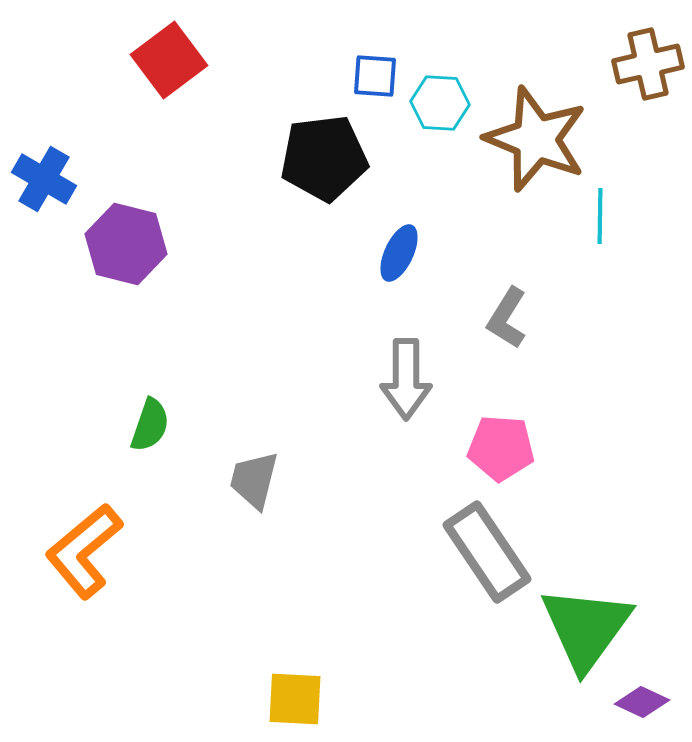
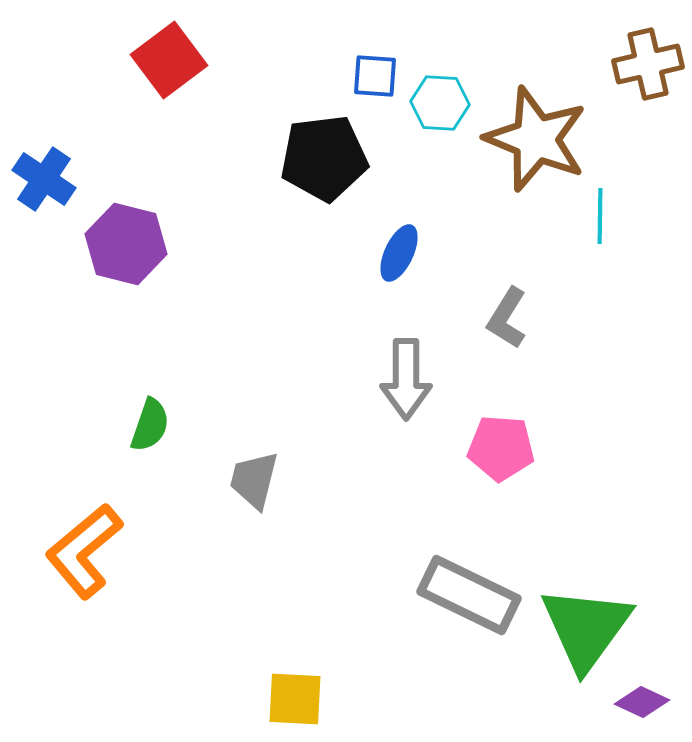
blue cross: rotated 4 degrees clockwise
gray rectangle: moved 18 px left, 43 px down; rotated 30 degrees counterclockwise
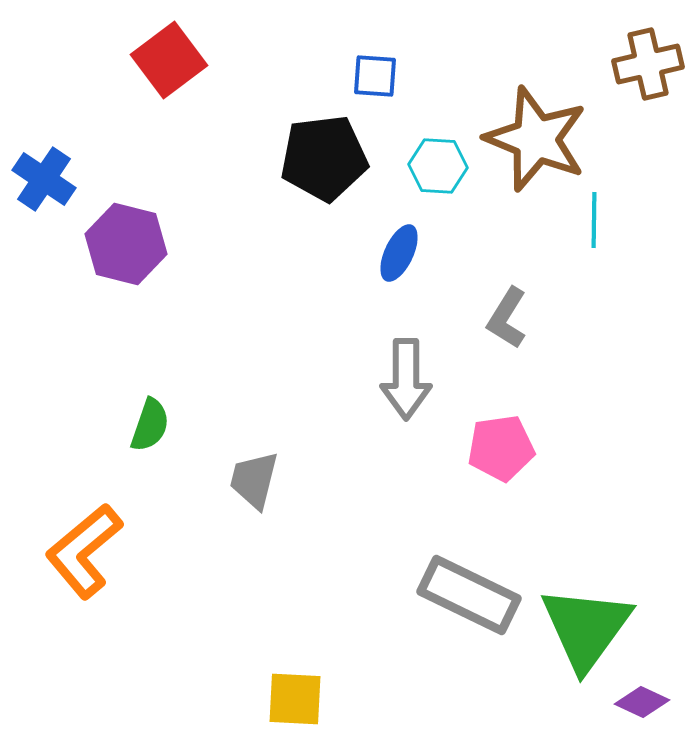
cyan hexagon: moved 2 px left, 63 px down
cyan line: moved 6 px left, 4 px down
pink pentagon: rotated 12 degrees counterclockwise
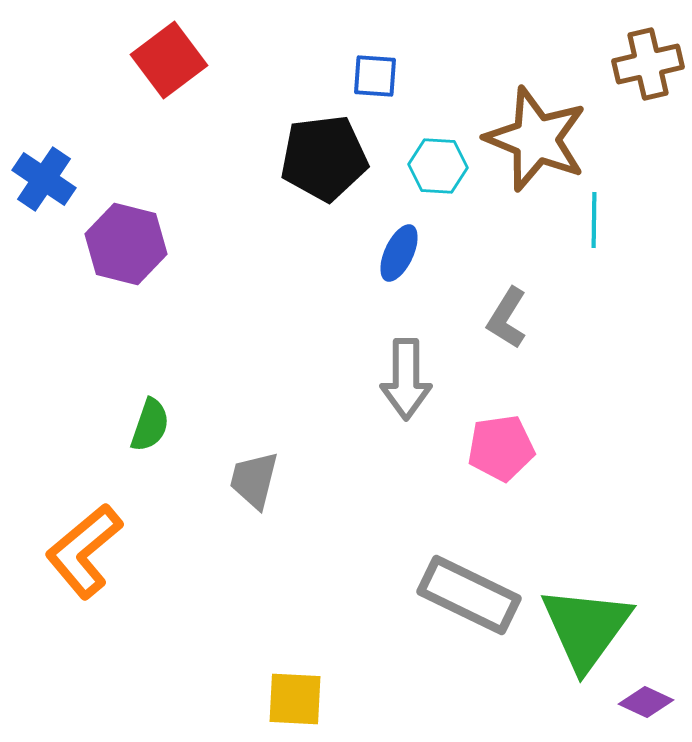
purple diamond: moved 4 px right
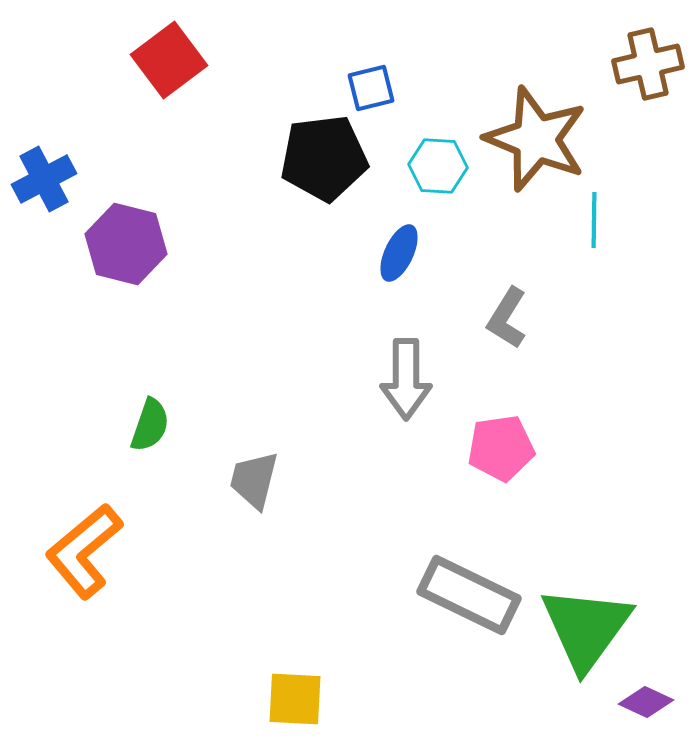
blue square: moved 4 px left, 12 px down; rotated 18 degrees counterclockwise
blue cross: rotated 28 degrees clockwise
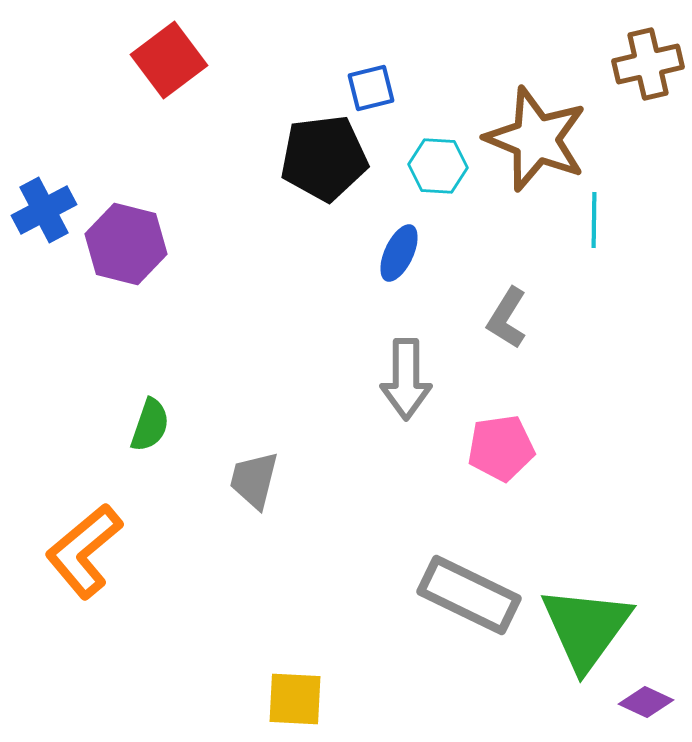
blue cross: moved 31 px down
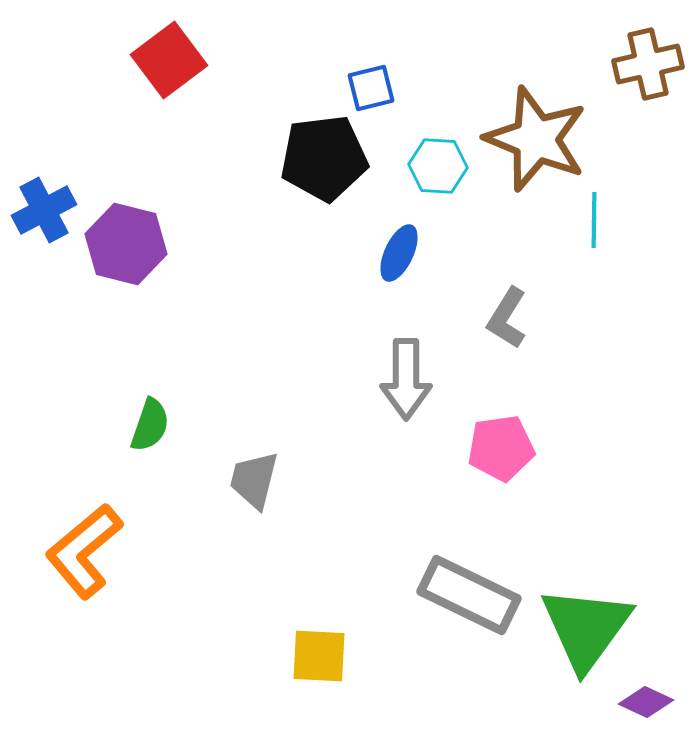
yellow square: moved 24 px right, 43 px up
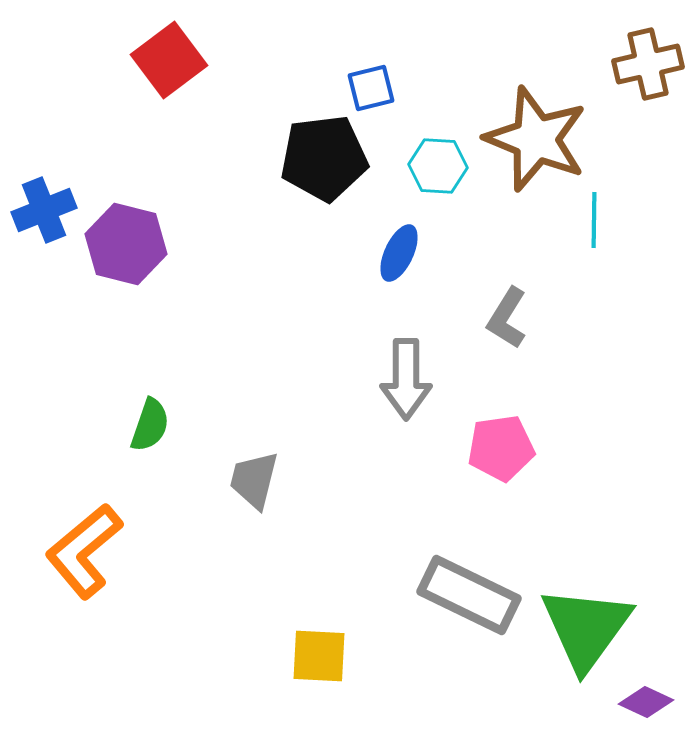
blue cross: rotated 6 degrees clockwise
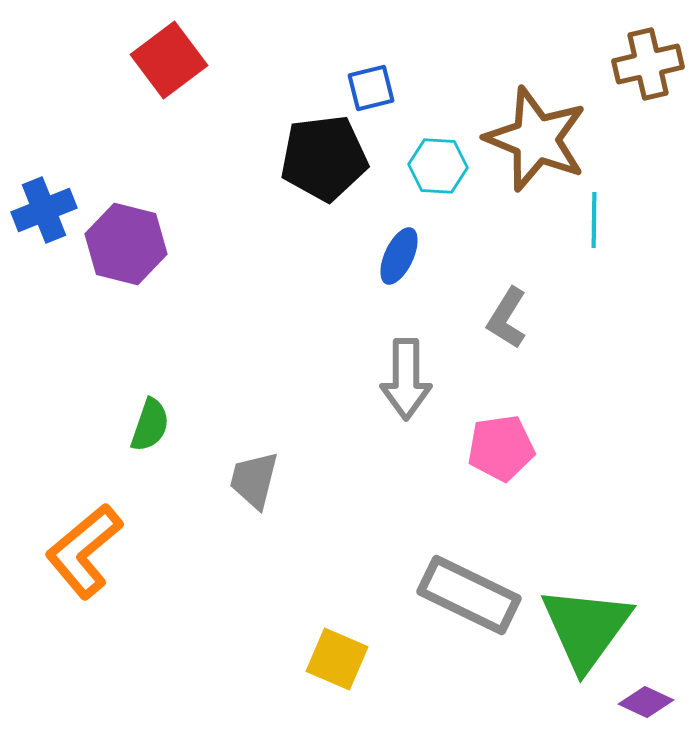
blue ellipse: moved 3 px down
yellow square: moved 18 px right, 3 px down; rotated 20 degrees clockwise
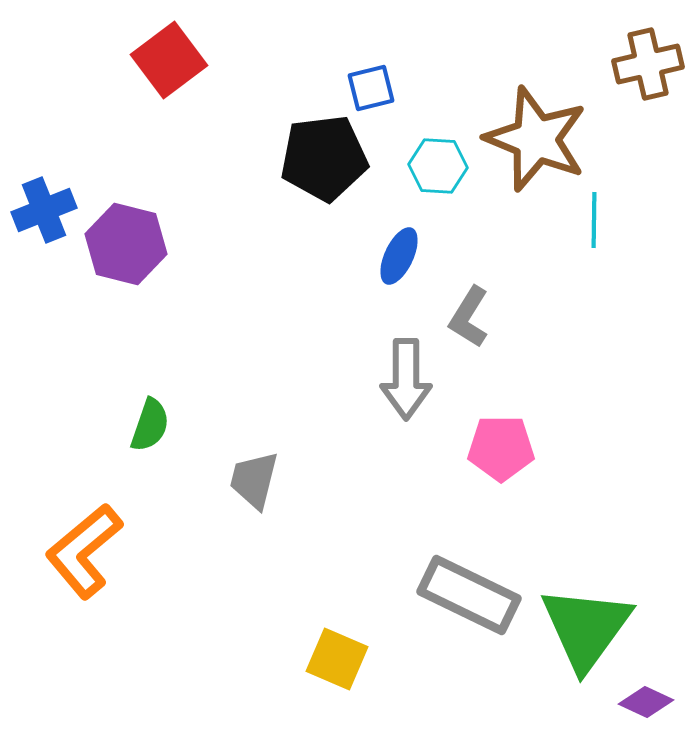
gray L-shape: moved 38 px left, 1 px up
pink pentagon: rotated 8 degrees clockwise
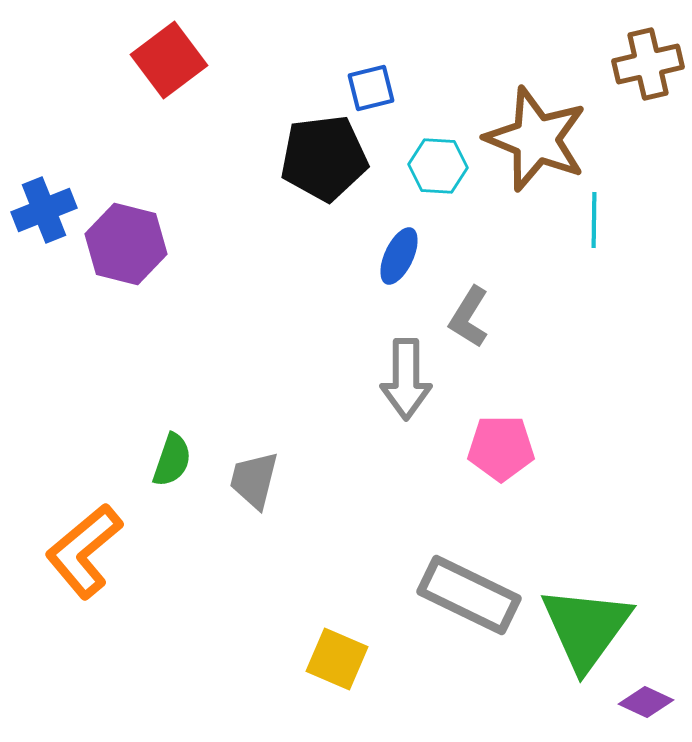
green semicircle: moved 22 px right, 35 px down
